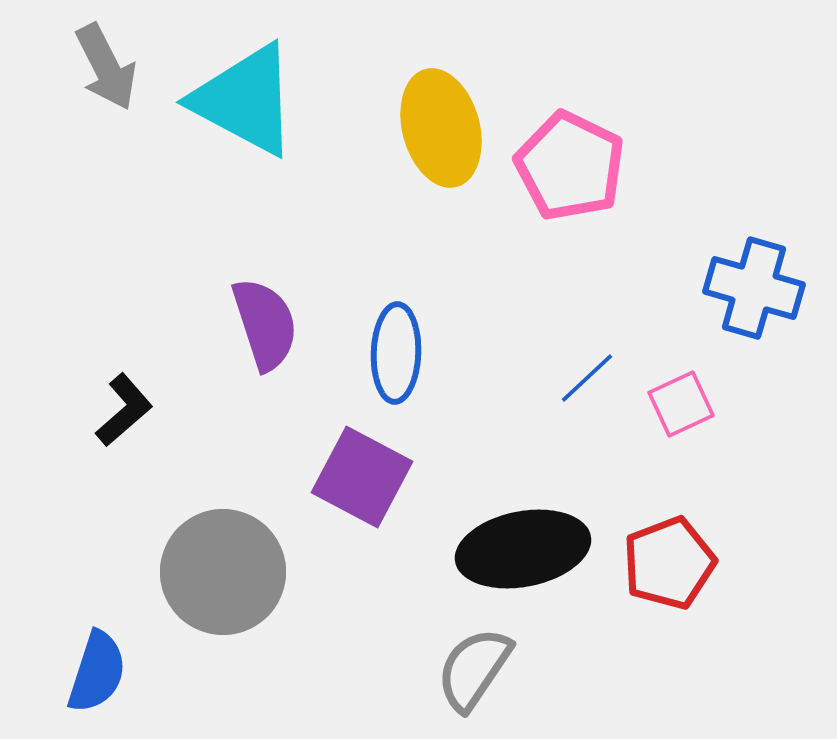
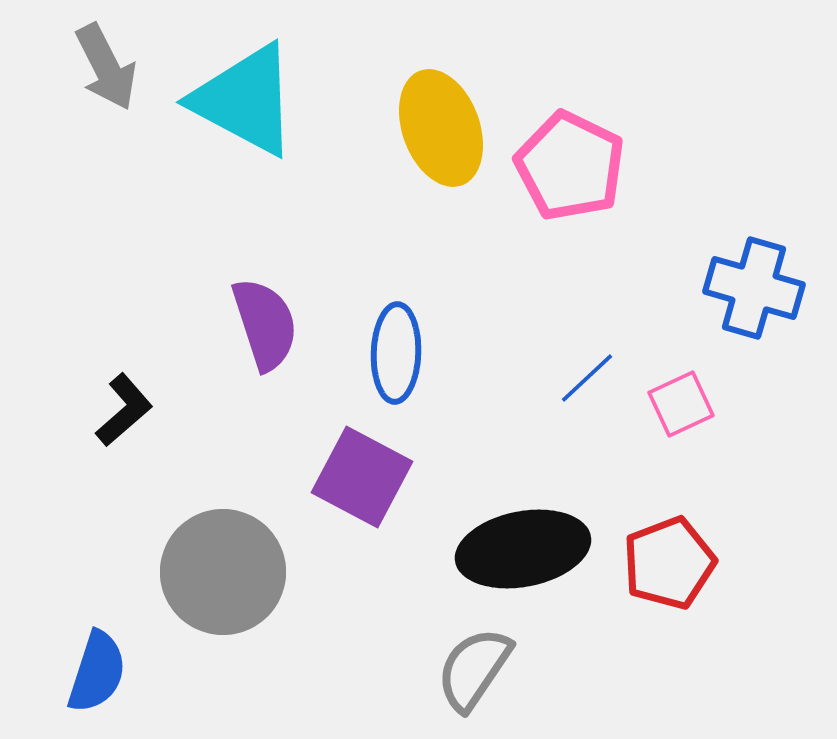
yellow ellipse: rotated 5 degrees counterclockwise
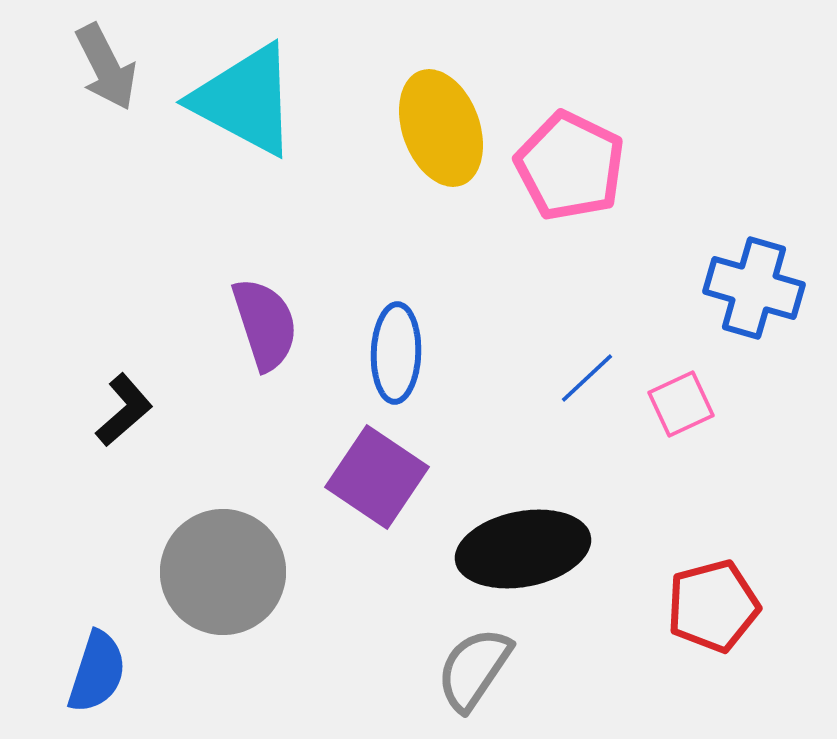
purple square: moved 15 px right; rotated 6 degrees clockwise
red pentagon: moved 44 px right, 43 px down; rotated 6 degrees clockwise
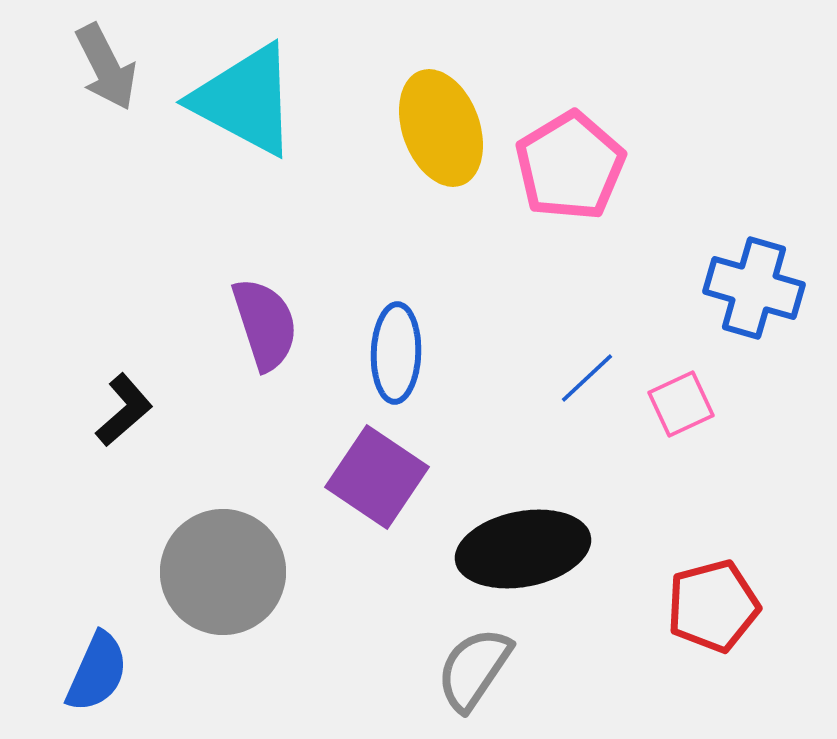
pink pentagon: rotated 15 degrees clockwise
blue semicircle: rotated 6 degrees clockwise
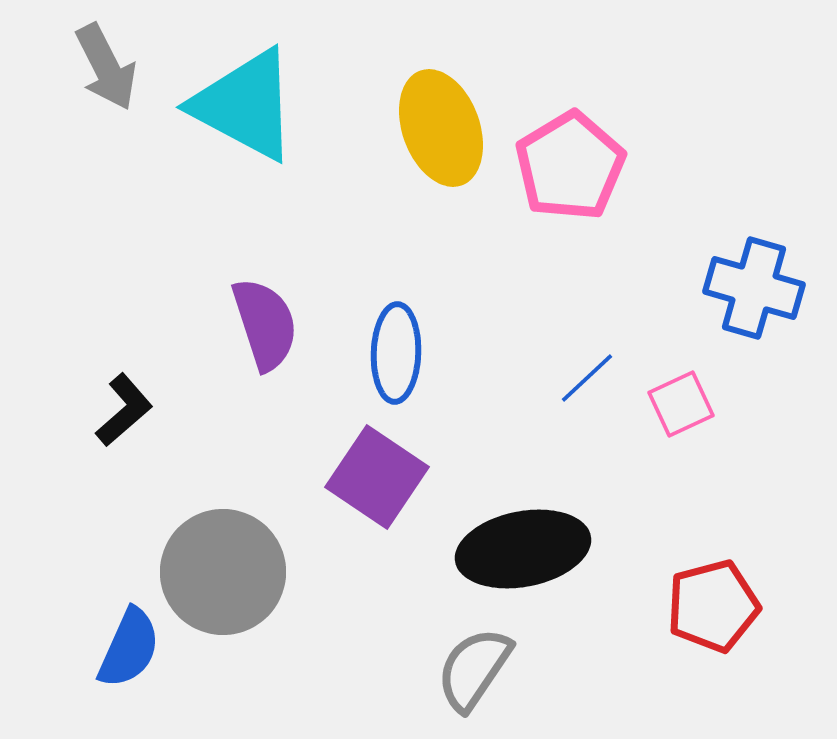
cyan triangle: moved 5 px down
blue semicircle: moved 32 px right, 24 px up
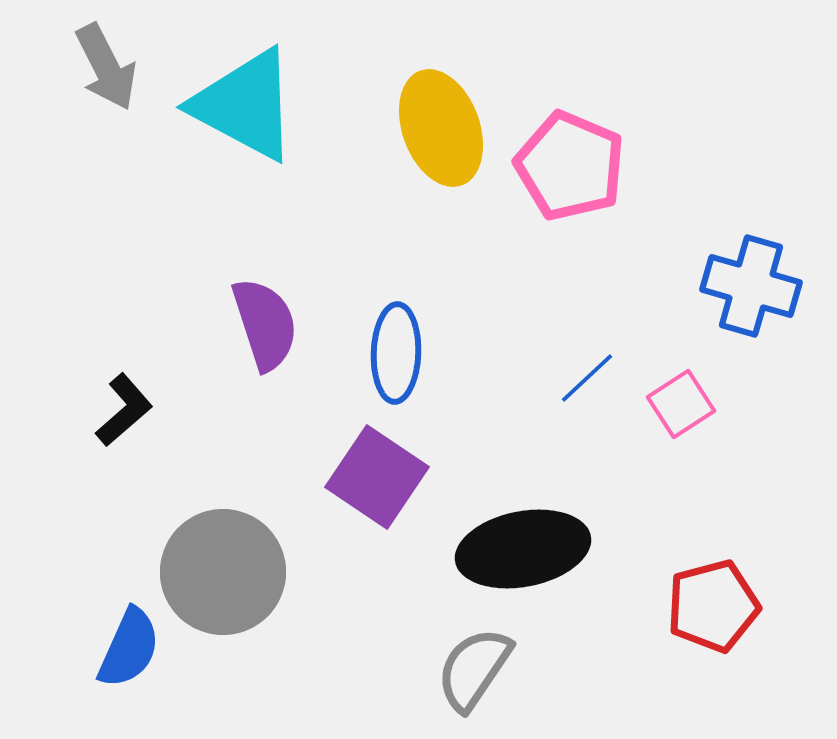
pink pentagon: rotated 18 degrees counterclockwise
blue cross: moved 3 px left, 2 px up
pink square: rotated 8 degrees counterclockwise
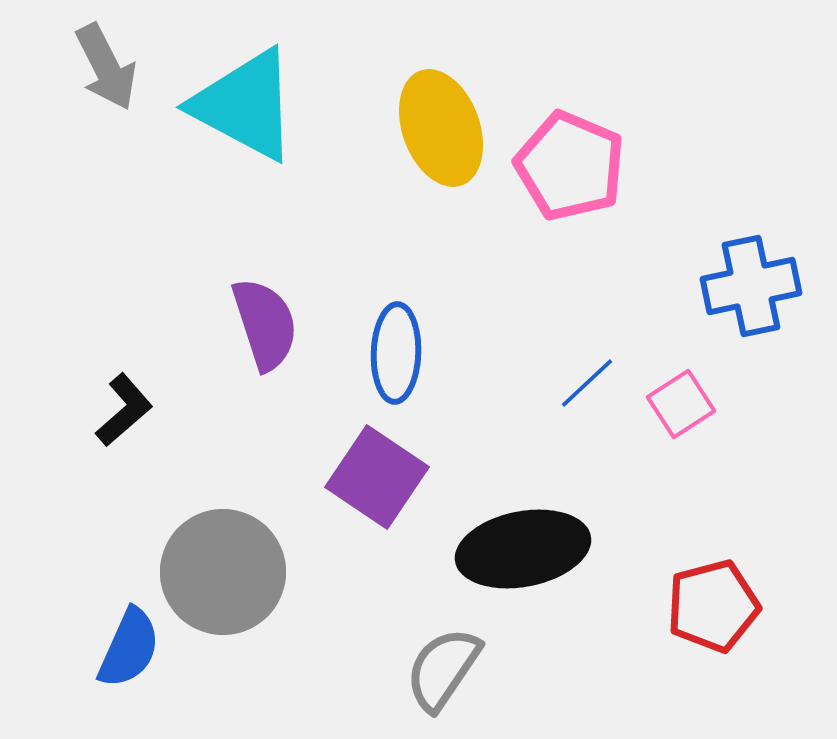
blue cross: rotated 28 degrees counterclockwise
blue line: moved 5 px down
gray semicircle: moved 31 px left
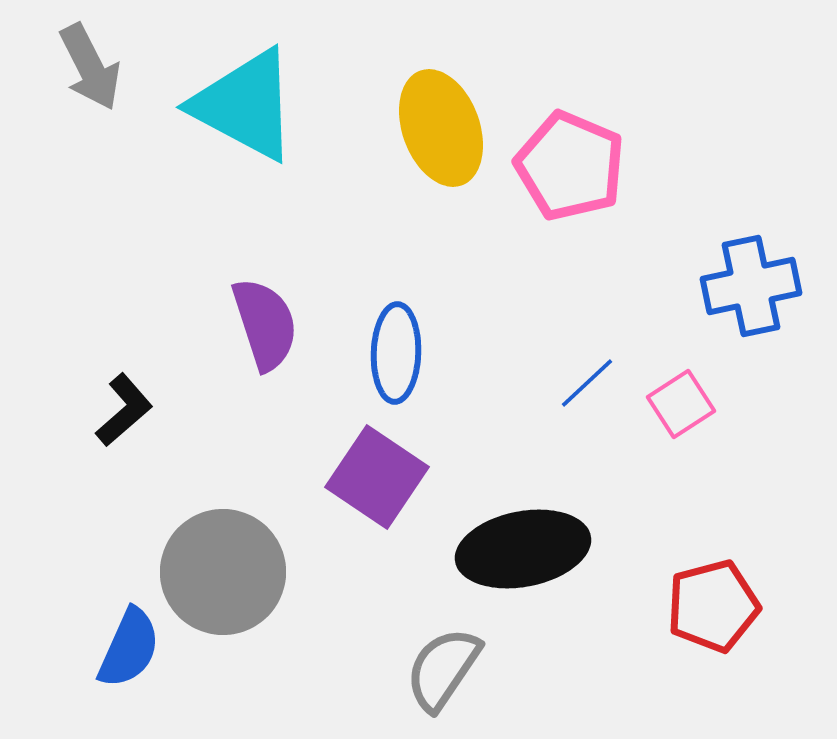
gray arrow: moved 16 px left
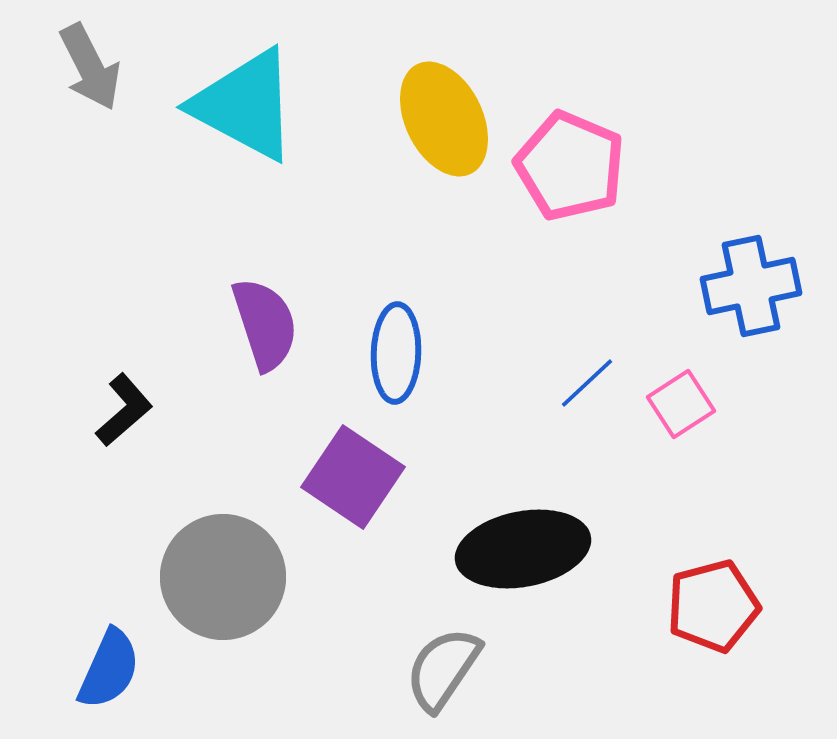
yellow ellipse: moved 3 px right, 9 px up; rotated 6 degrees counterclockwise
purple square: moved 24 px left
gray circle: moved 5 px down
blue semicircle: moved 20 px left, 21 px down
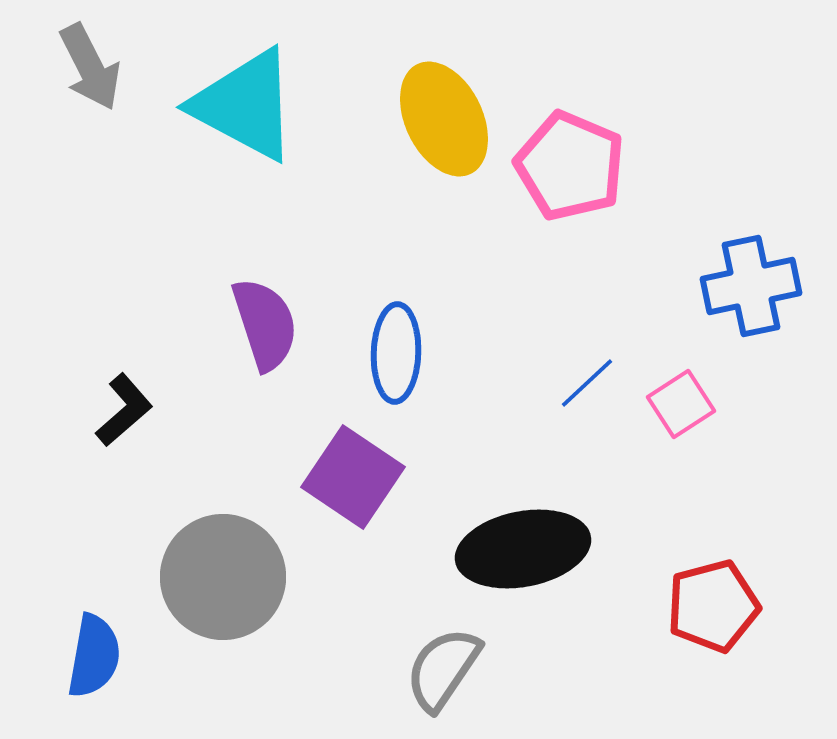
blue semicircle: moved 15 px left, 13 px up; rotated 14 degrees counterclockwise
